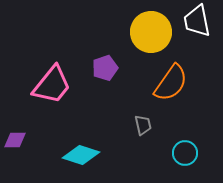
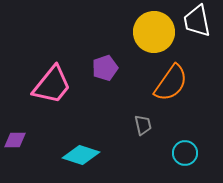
yellow circle: moved 3 px right
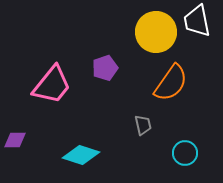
yellow circle: moved 2 px right
